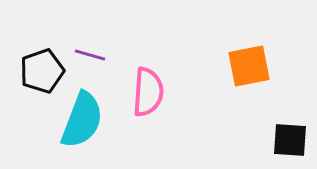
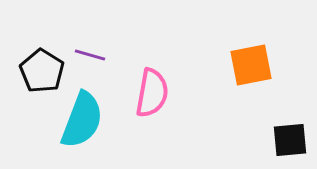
orange square: moved 2 px right, 1 px up
black pentagon: rotated 21 degrees counterclockwise
pink semicircle: moved 4 px right, 1 px down; rotated 6 degrees clockwise
black square: rotated 9 degrees counterclockwise
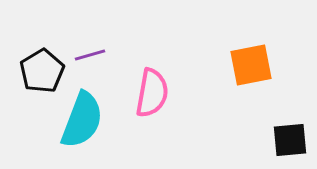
purple line: rotated 32 degrees counterclockwise
black pentagon: rotated 9 degrees clockwise
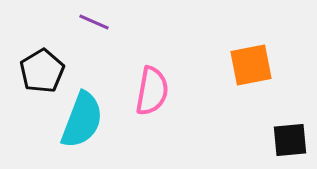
purple line: moved 4 px right, 33 px up; rotated 40 degrees clockwise
pink semicircle: moved 2 px up
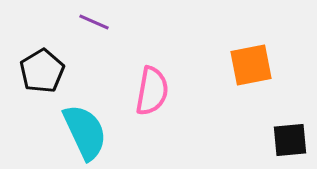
cyan semicircle: moved 3 px right, 12 px down; rotated 46 degrees counterclockwise
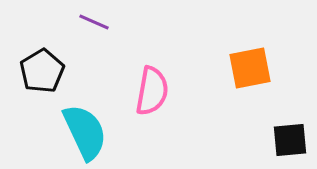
orange square: moved 1 px left, 3 px down
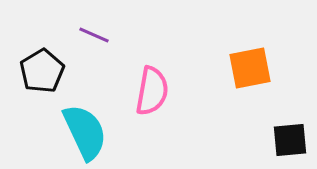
purple line: moved 13 px down
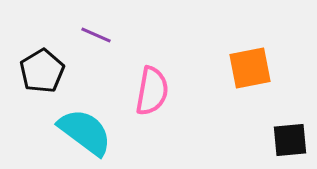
purple line: moved 2 px right
cyan semicircle: rotated 28 degrees counterclockwise
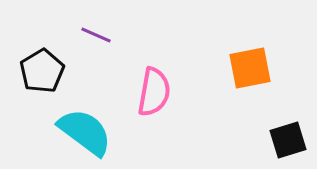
pink semicircle: moved 2 px right, 1 px down
black square: moved 2 px left; rotated 12 degrees counterclockwise
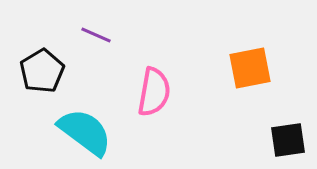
black square: rotated 9 degrees clockwise
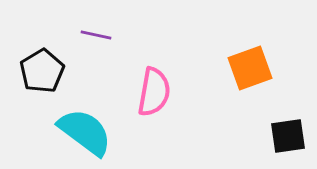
purple line: rotated 12 degrees counterclockwise
orange square: rotated 9 degrees counterclockwise
black square: moved 4 px up
